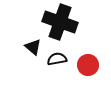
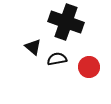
black cross: moved 6 px right
red circle: moved 1 px right, 2 px down
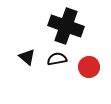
black cross: moved 4 px down
black triangle: moved 6 px left, 10 px down
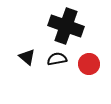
red circle: moved 3 px up
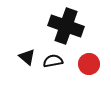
black semicircle: moved 4 px left, 2 px down
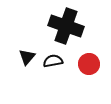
black triangle: rotated 30 degrees clockwise
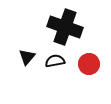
black cross: moved 1 px left, 1 px down
black semicircle: moved 2 px right
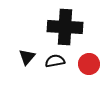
black cross: rotated 16 degrees counterclockwise
